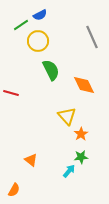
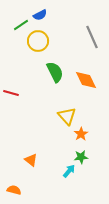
green semicircle: moved 4 px right, 2 px down
orange diamond: moved 2 px right, 5 px up
orange semicircle: rotated 104 degrees counterclockwise
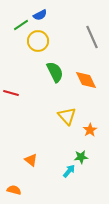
orange star: moved 9 px right, 4 px up
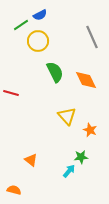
orange star: rotated 16 degrees counterclockwise
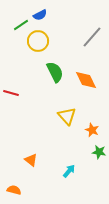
gray line: rotated 65 degrees clockwise
orange star: moved 2 px right
green star: moved 18 px right, 5 px up; rotated 16 degrees clockwise
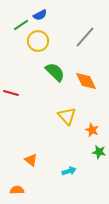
gray line: moved 7 px left
green semicircle: rotated 20 degrees counterclockwise
orange diamond: moved 1 px down
cyan arrow: rotated 32 degrees clockwise
orange semicircle: moved 3 px right; rotated 16 degrees counterclockwise
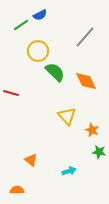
yellow circle: moved 10 px down
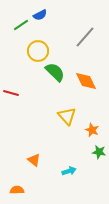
orange triangle: moved 3 px right
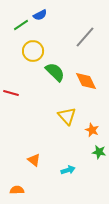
yellow circle: moved 5 px left
cyan arrow: moved 1 px left, 1 px up
